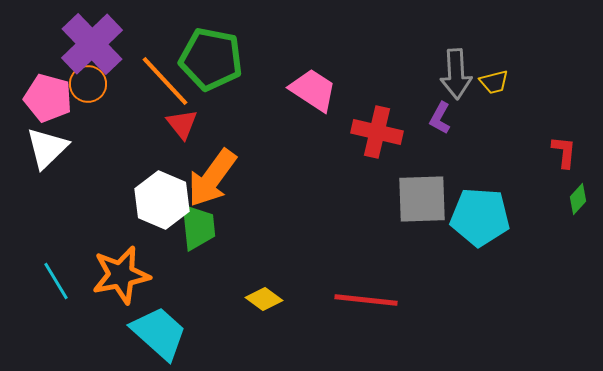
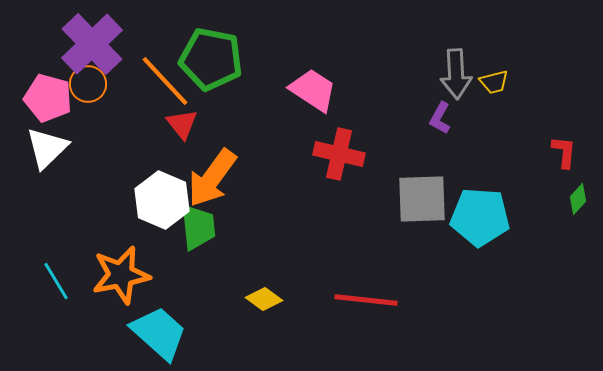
red cross: moved 38 px left, 22 px down
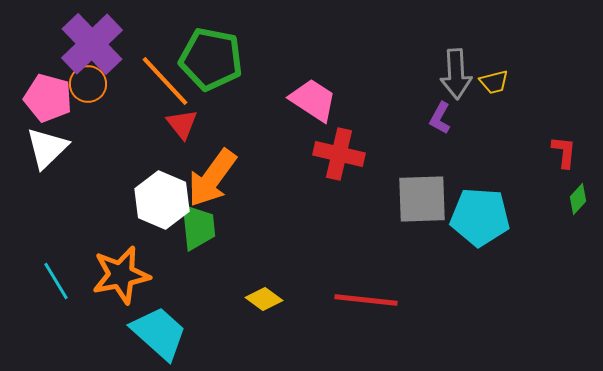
pink trapezoid: moved 10 px down
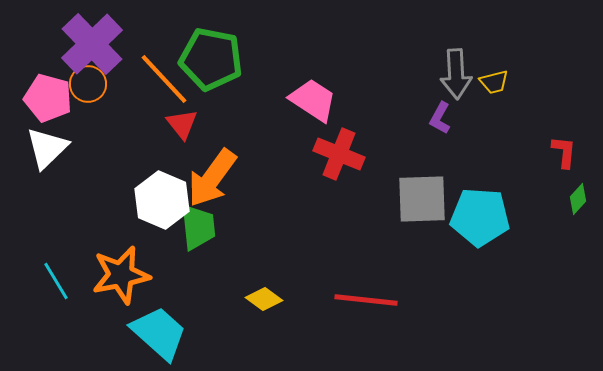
orange line: moved 1 px left, 2 px up
red cross: rotated 9 degrees clockwise
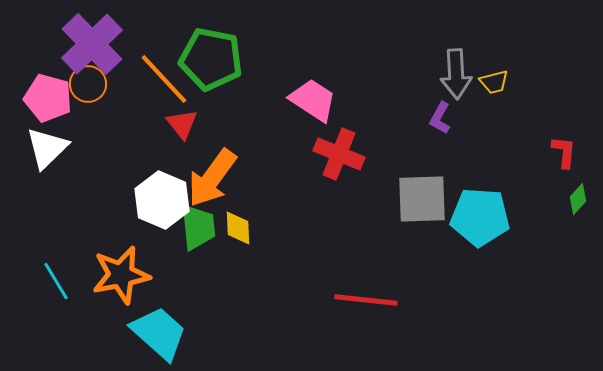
yellow diamond: moved 26 px left, 71 px up; rotated 51 degrees clockwise
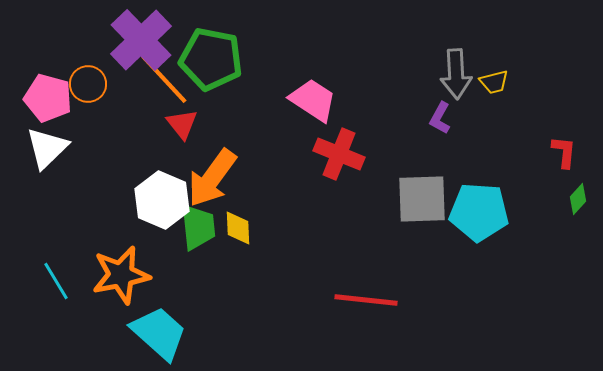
purple cross: moved 49 px right, 4 px up
cyan pentagon: moved 1 px left, 5 px up
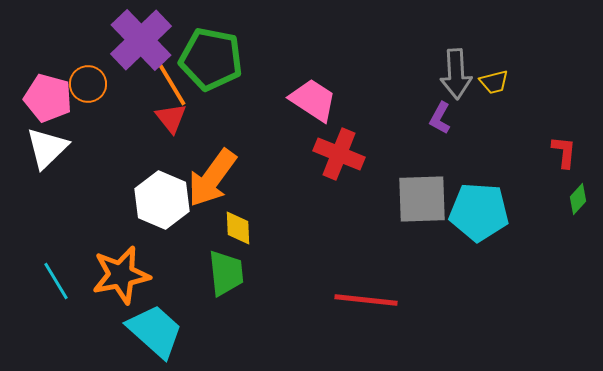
orange line: moved 4 px right, 1 px up; rotated 12 degrees clockwise
red triangle: moved 11 px left, 6 px up
green trapezoid: moved 28 px right, 46 px down
cyan trapezoid: moved 4 px left, 2 px up
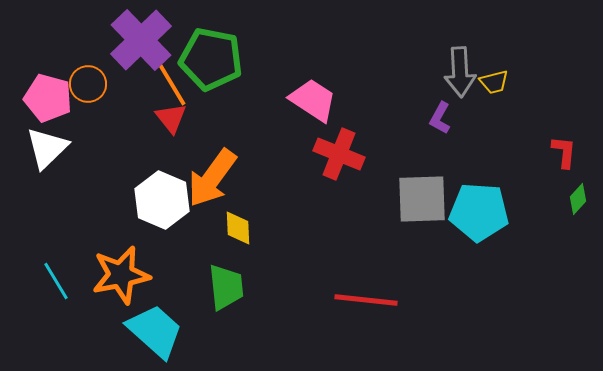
gray arrow: moved 4 px right, 2 px up
green trapezoid: moved 14 px down
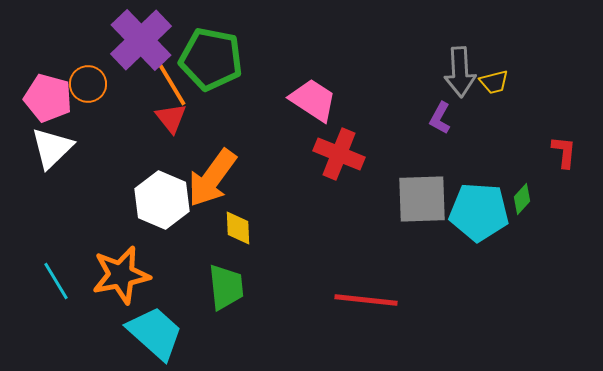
white triangle: moved 5 px right
green diamond: moved 56 px left
cyan trapezoid: moved 2 px down
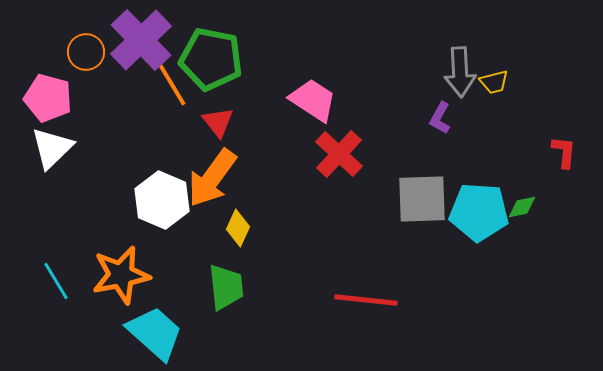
orange circle: moved 2 px left, 32 px up
red triangle: moved 47 px right, 4 px down
red cross: rotated 21 degrees clockwise
green diamond: moved 8 px down; rotated 36 degrees clockwise
yellow diamond: rotated 27 degrees clockwise
